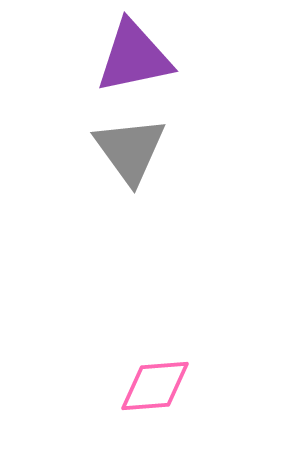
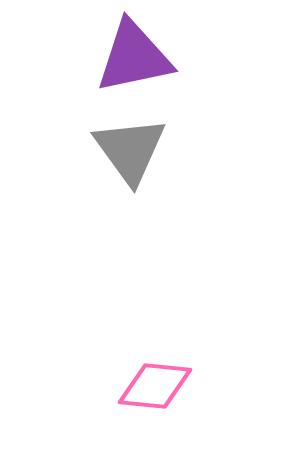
pink diamond: rotated 10 degrees clockwise
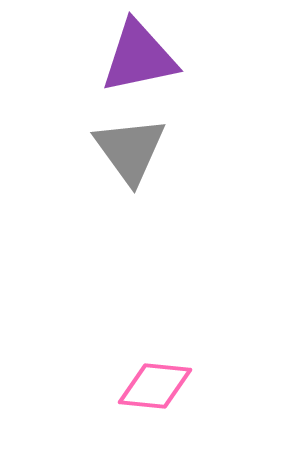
purple triangle: moved 5 px right
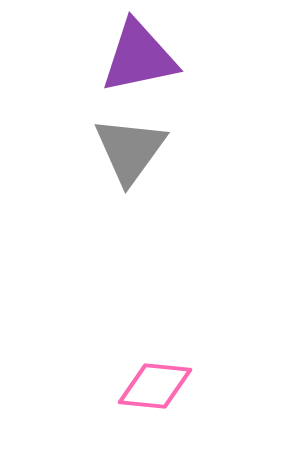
gray triangle: rotated 12 degrees clockwise
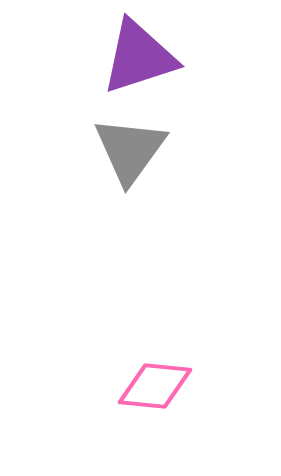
purple triangle: rotated 6 degrees counterclockwise
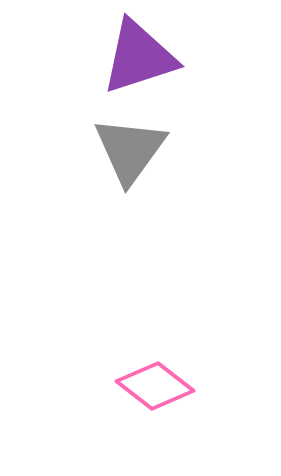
pink diamond: rotated 32 degrees clockwise
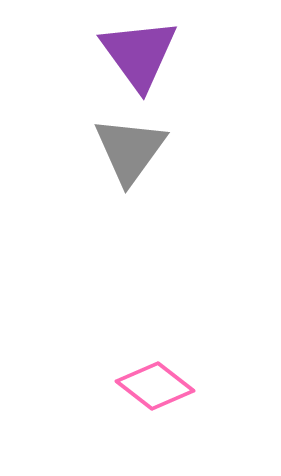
purple triangle: moved 3 px up; rotated 48 degrees counterclockwise
